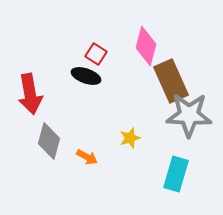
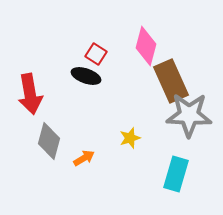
orange arrow: moved 3 px left, 1 px down; rotated 60 degrees counterclockwise
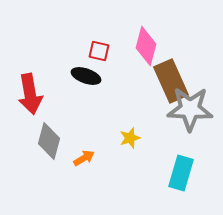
red square: moved 3 px right, 3 px up; rotated 20 degrees counterclockwise
gray star: moved 1 px right, 6 px up
cyan rectangle: moved 5 px right, 1 px up
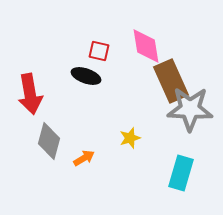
pink diamond: rotated 24 degrees counterclockwise
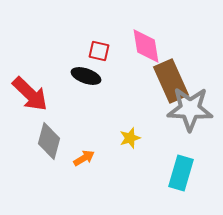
red arrow: rotated 36 degrees counterclockwise
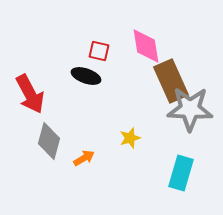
red arrow: rotated 18 degrees clockwise
